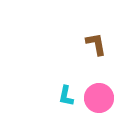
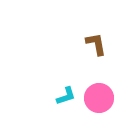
cyan L-shape: rotated 120 degrees counterclockwise
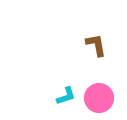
brown L-shape: moved 1 px down
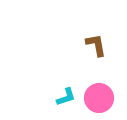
cyan L-shape: moved 1 px down
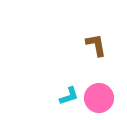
cyan L-shape: moved 3 px right, 1 px up
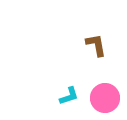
pink circle: moved 6 px right
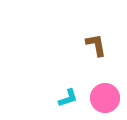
cyan L-shape: moved 1 px left, 2 px down
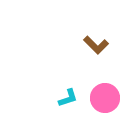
brown L-shape: rotated 145 degrees clockwise
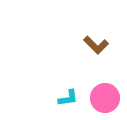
cyan L-shape: rotated 10 degrees clockwise
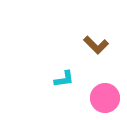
cyan L-shape: moved 4 px left, 19 px up
